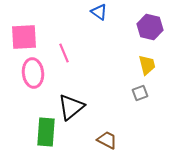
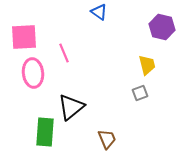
purple hexagon: moved 12 px right
green rectangle: moved 1 px left
brown trapezoid: moved 1 px up; rotated 40 degrees clockwise
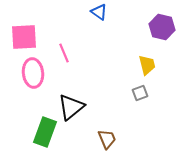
green rectangle: rotated 16 degrees clockwise
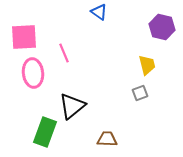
black triangle: moved 1 px right, 1 px up
brown trapezoid: rotated 65 degrees counterclockwise
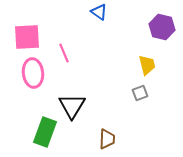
pink square: moved 3 px right
black triangle: rotated 20 degrees counterclockwise
brown trapezoid: rotated 90 degrees clockwise
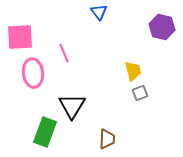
blue triangle: rotated 18 degrees clockwise
pink square: moved 7 px left
yellow trapezoid: moved 14 px left, 6 px down
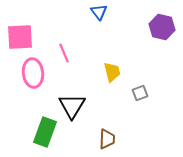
yellow trapezoid: moved 21 px left, 1 px down
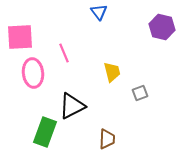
black triangle: rotated 32 degrees clockwise
